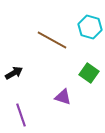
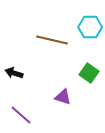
cyan hexagon: rotated 15 degrees counterclockwise
brown line: rotated 16 degrees counterclockwise
black arrow: rotated 132 degrees counterclockwise
purple line: rotated 30 degrees counterclockwise
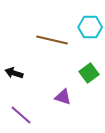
green square: rotated 18 degrees clockwise
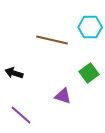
purple triangle: moved 1 px up
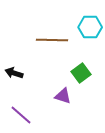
brown line: rotated 12 degrees counterclockwise
green square: moved 8 px left
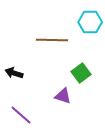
cyan hexagon: moved 5 px up
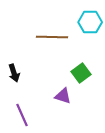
brown line: moved 3 px up
black arrow: rotated 126 degrees counterclockwise
purple line: moved 1 px right; rotated 25 degrees clockwise
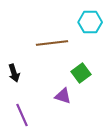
brown line: moved 6 px down; rotated 8 degrees counterclockwise
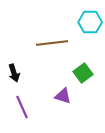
green square: moved 2 px right
purple line: moved 8 px up
